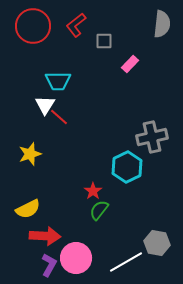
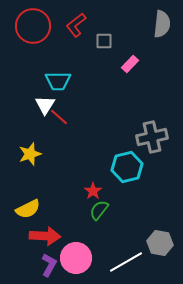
cyan hexagon: rotated 12 degrees clockwise
gray hexagon: moved 3 px right
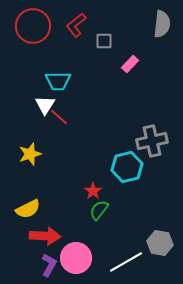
gray cross: moved 4 px down
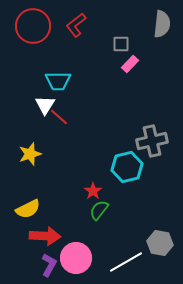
gray square: moved 17 px right, 3 px down
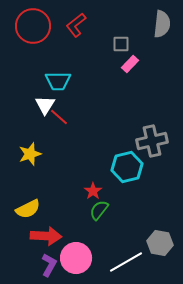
red arrow: moved 1 px right
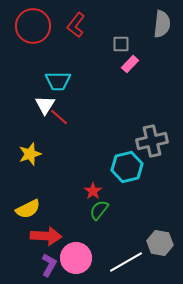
red L-shape: rotated 15 degrees counterclockwise
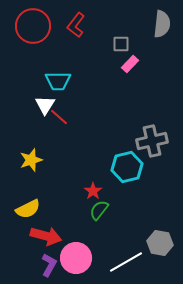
yellow star: moved 1 px right, 6 px down
red arrow: rotated 12 degrees clockwise
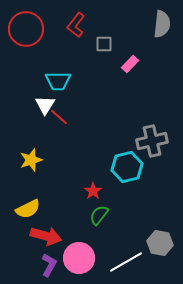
red circle: moved 7 px left, 3 px down
gray square: moved 17 px left
green semicircle: moved 5 px down
pink circle: moved 3 px right
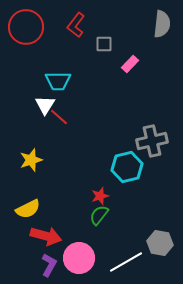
red circle: moved 2 px up
red star: moved 7 px right, 5 px down; rotated 18 degrees clockwise
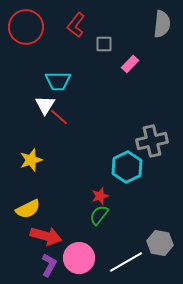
cyan hexagon: rotated 12 degrees counterclockwise
